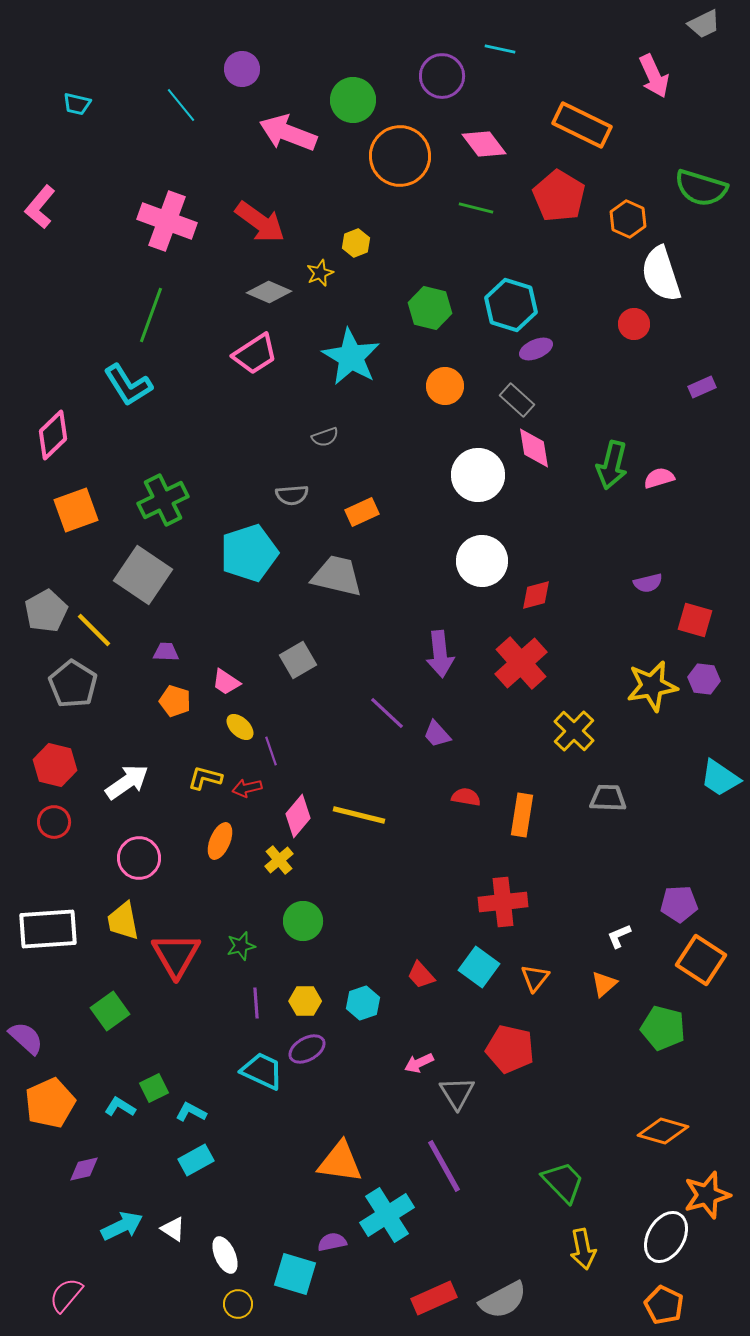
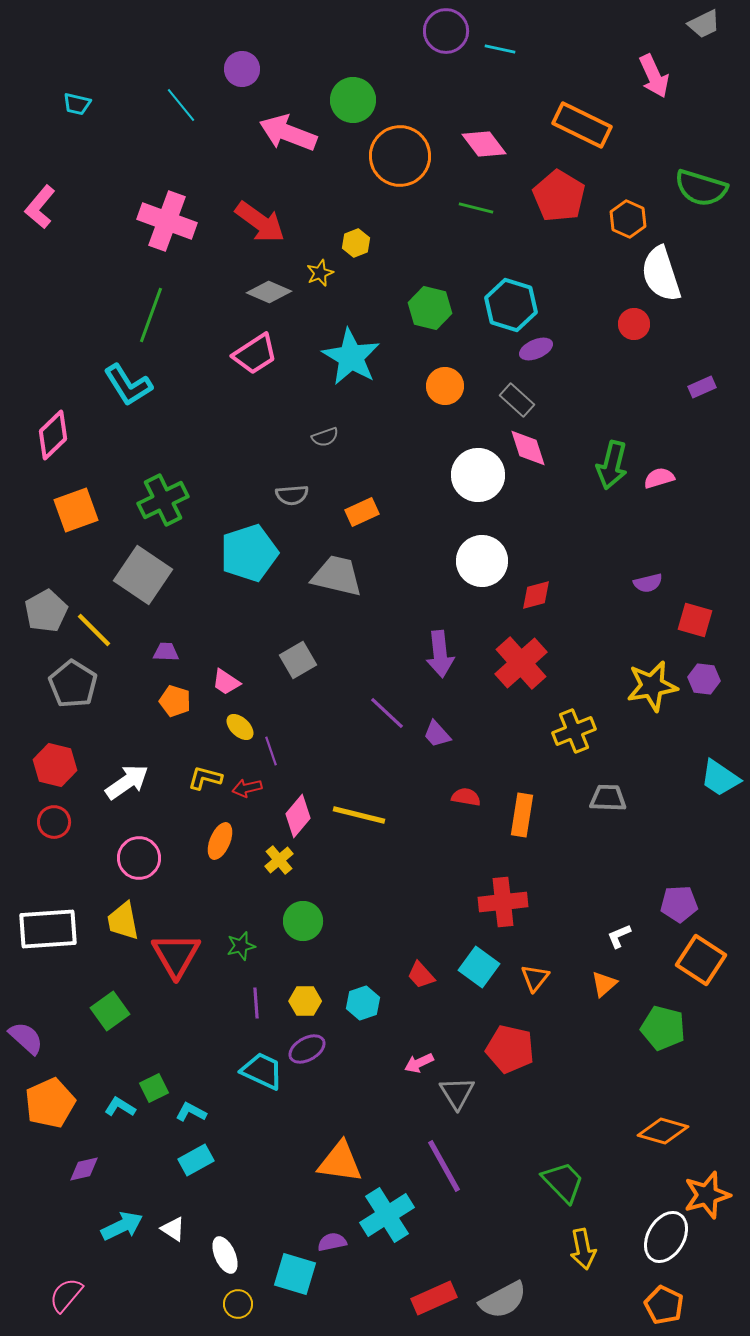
purple circle at (442, 76): moved 4 px right, 45 px up
pink diamond at (534, 448): moved 6 px left; rotated 9 degrees counterclockwise
yellow cross at (574, 731): rotated 24 degrees clockwise
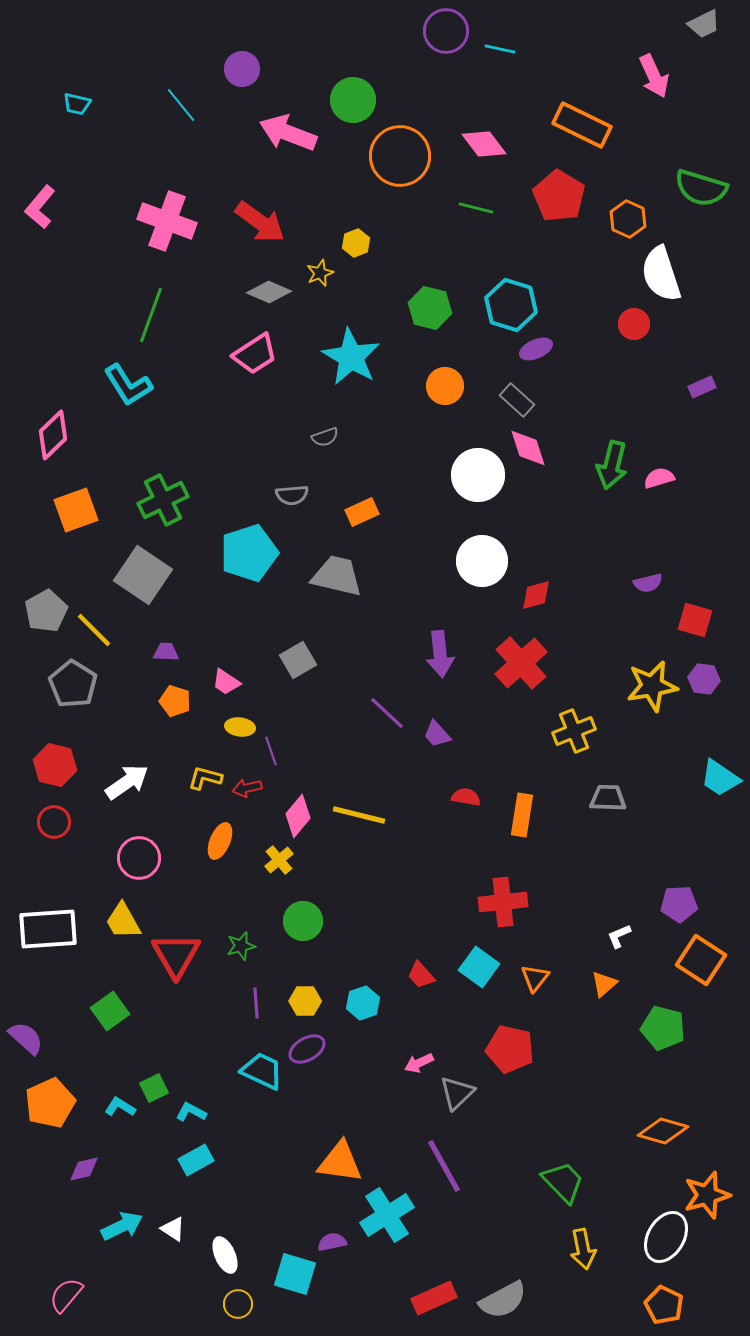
yellow ellipse at (240, 727): rotated 36 degrees counterclockwise
yellow trapezoid at (123, 921): rotated 18 degrees counterclockwise
gray triangle at (457, 1093): rotated 18 degrees clockwise
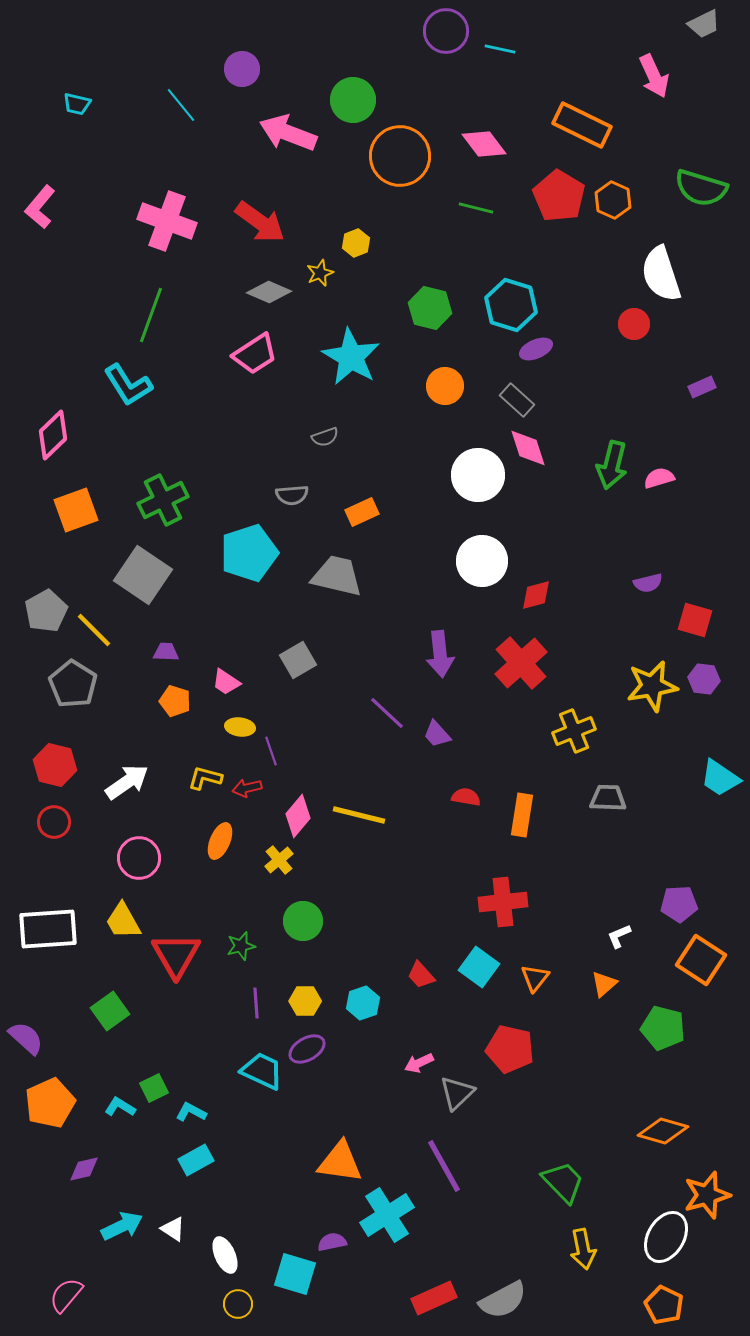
orange hexagon at (628, 219): moved 15 px left, 19 px up
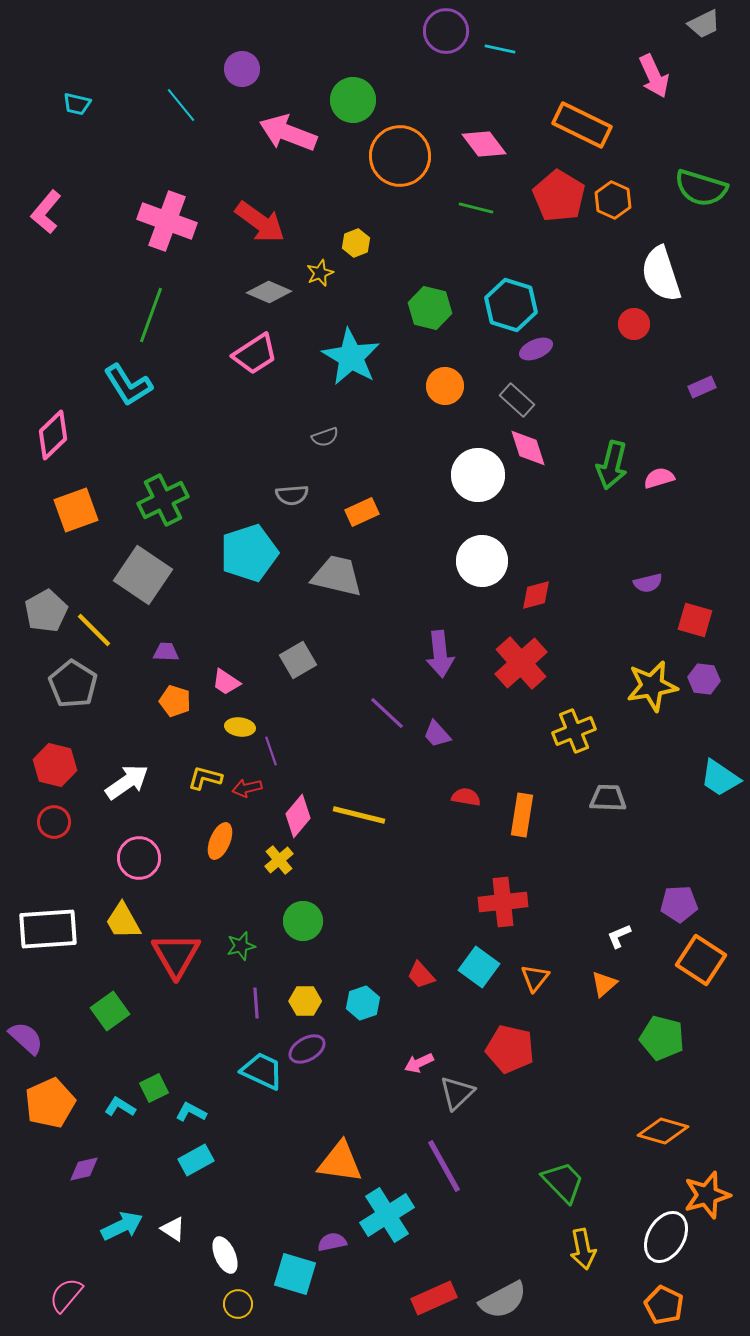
pink L-shape at (40, 207): moved 6 px right, 5 px down
green pentagon at (663, 1028): moved 1 px left, 10 px down
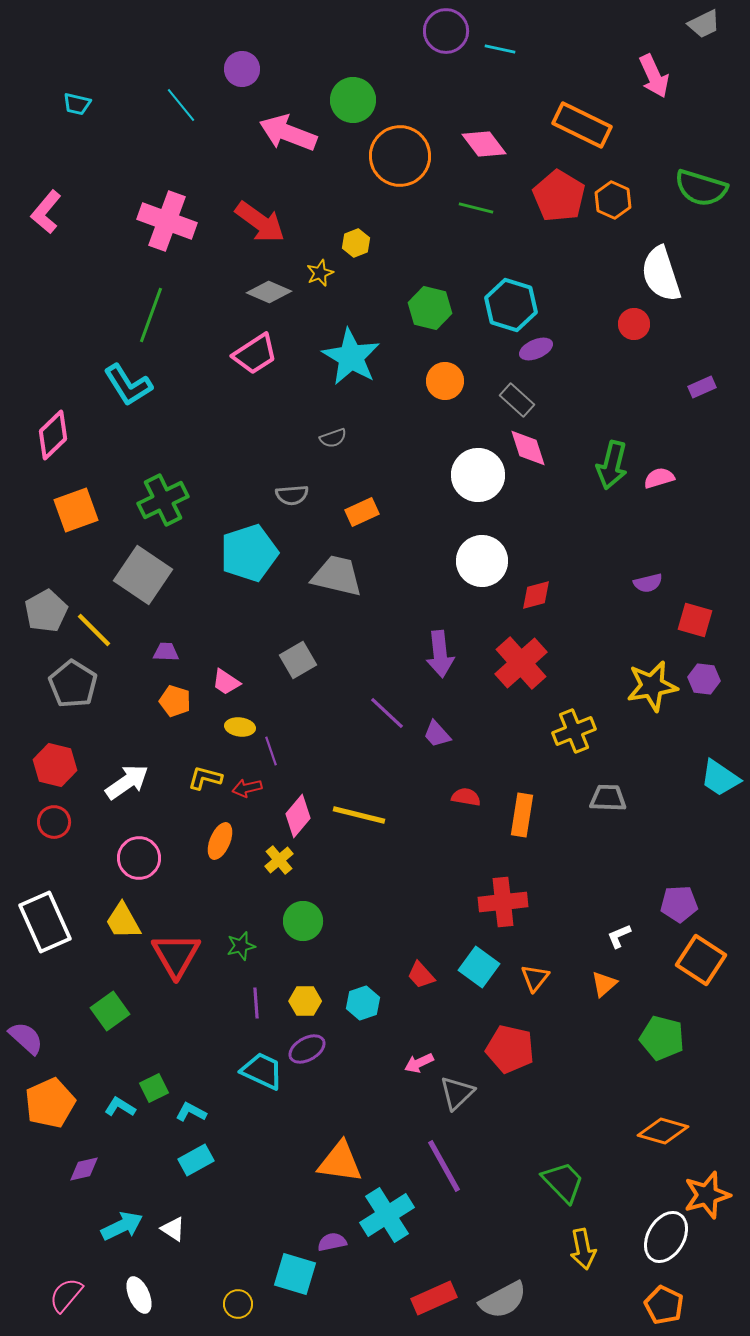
orange circle at (445, 386): moved 5 px up
gray semicircle at (325, 437): moved 8 px right, 1 px down
white rectangle at (48, 929): moved 3 px left, 7 px up; rotated 70 degrees clockwise
white ellipse at (225, 1255): moved 86 px left, 40 px down
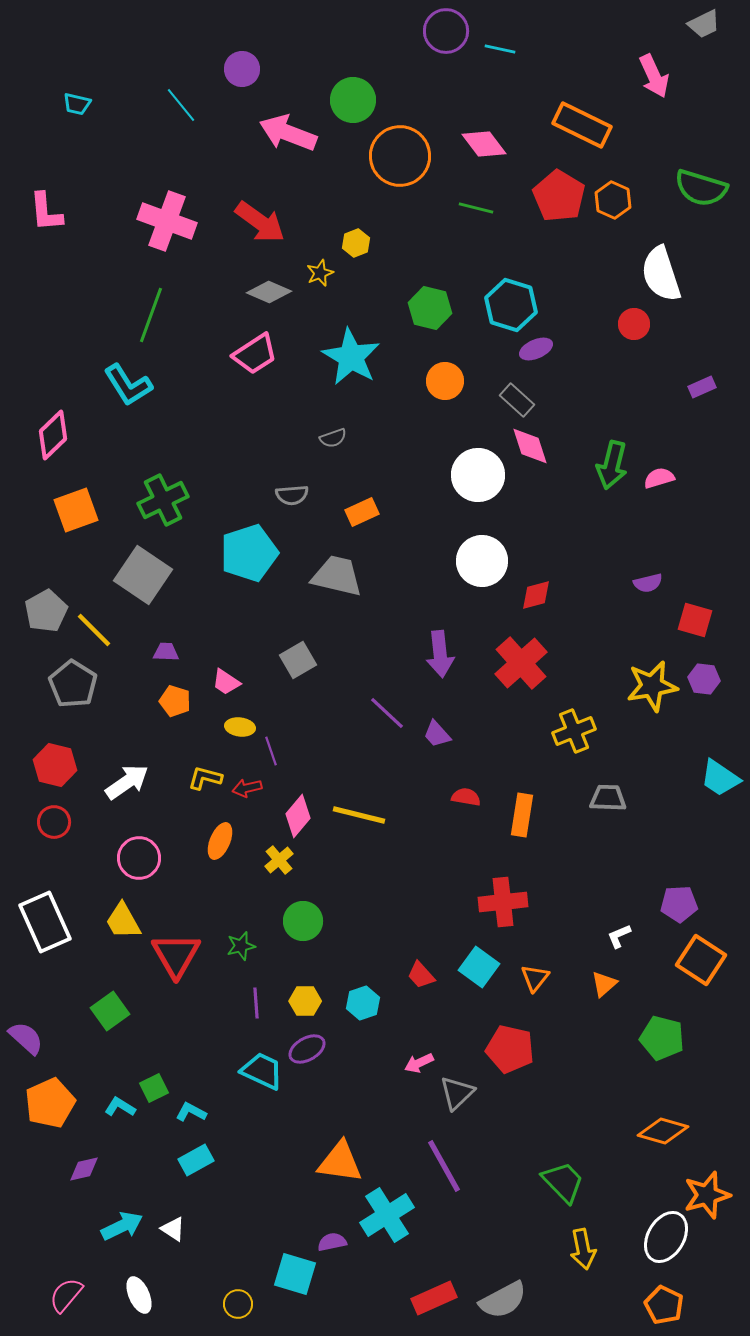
pink L-shape at (46, 212): rotated 45 degrees counterclockwise
pink diamond at (528, 448): moved 2 px right, 2 px up
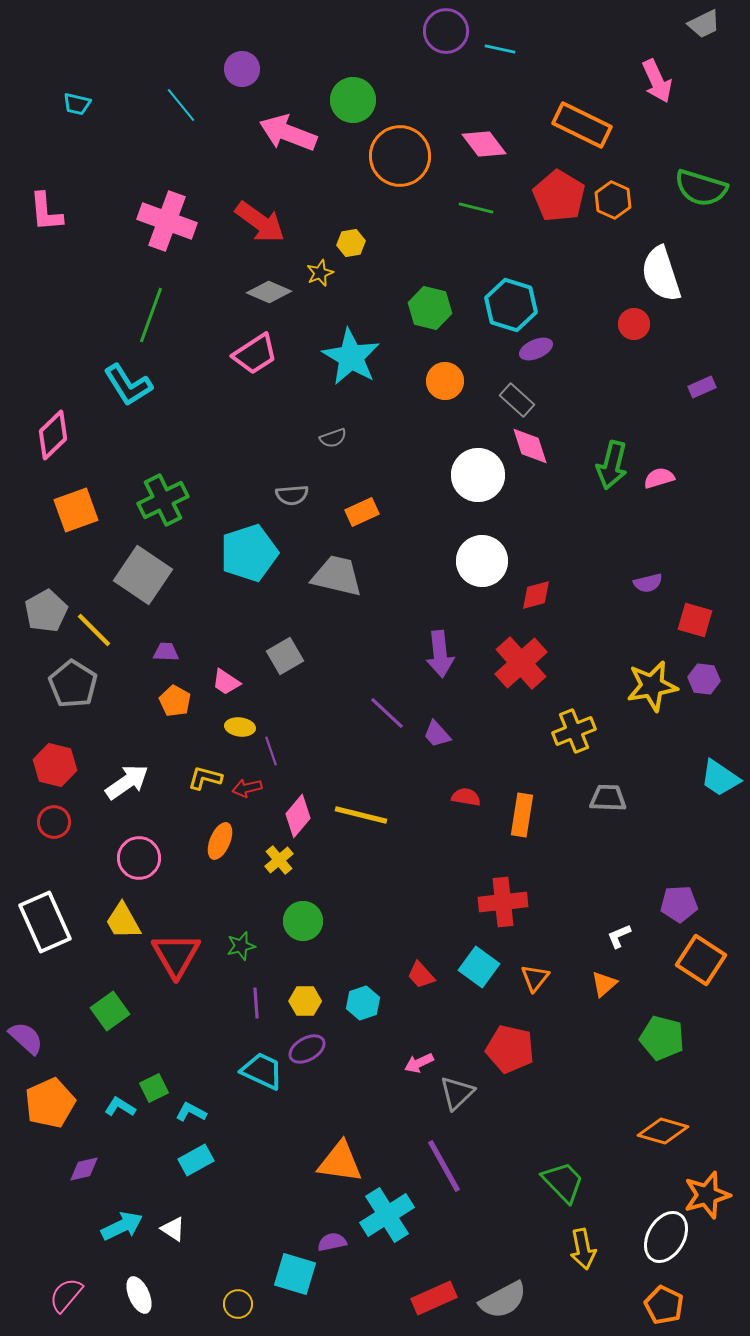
pink arrow at (654, 76): moved 3 px right, 5 px down
yellow hexagon at (356, 243): moved 5 px left; rotated 12 degrees clockwise
gray square at (298, 660): moved 13 px left, 4 px up
orange pentagon at (175, 701): rotated 12 degrees clockwise
yellow line at (359, 815): moved 2 px right
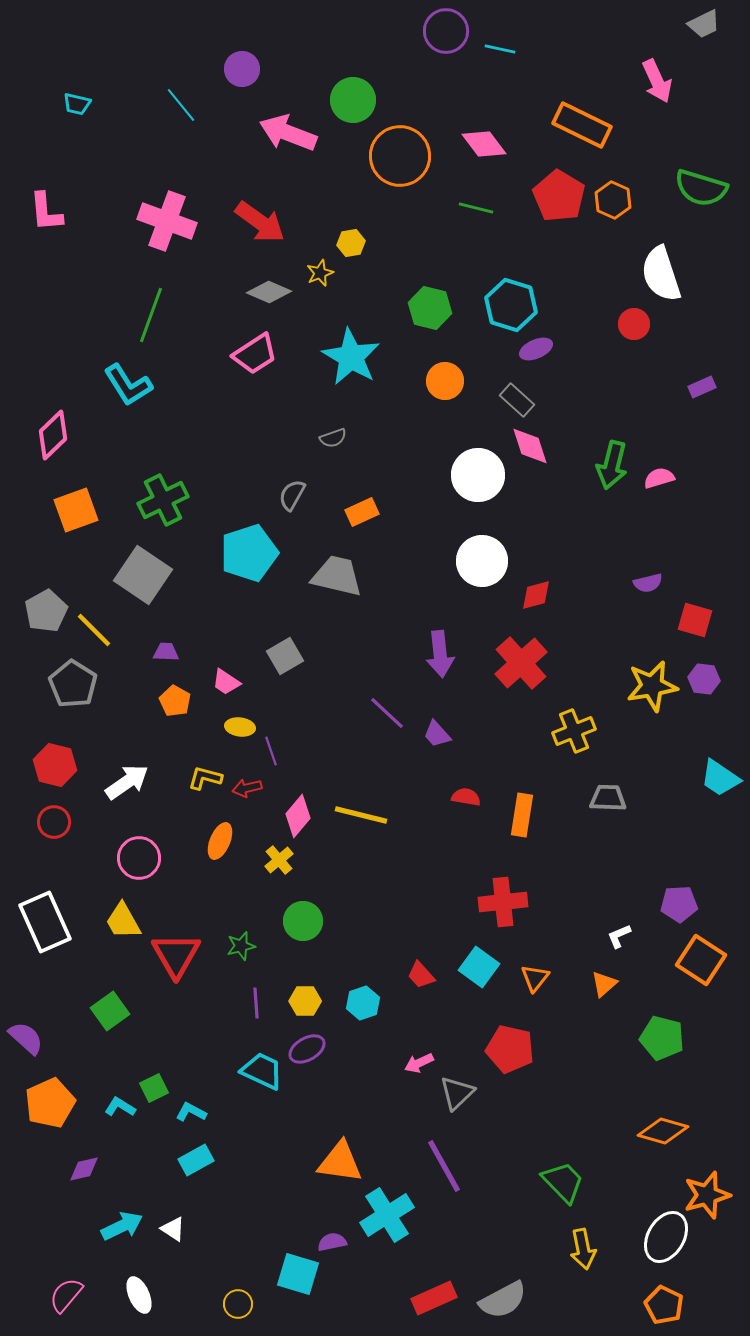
gray semicircle at (292, 495): rotated 124 degrees clockwise
cyan square at (295, 1274): moved 3 px right
